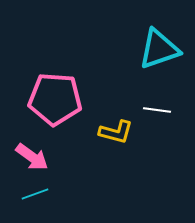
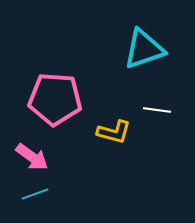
cyan triangle: moved 15 px left
yellow L-shape: moved 2 px left
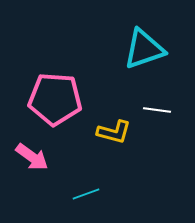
cyan line: moved 51 px right
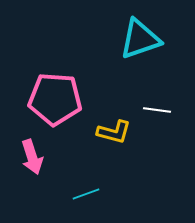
cyan triangle: moved 4 px left, 10 px up
pink arrow: rotated 36 degrees clockwise
